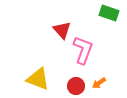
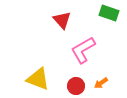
red triangle: moved 10 px up
pink L-shape: rotated 140 degrees counterclockwise
orange arrow: moved 2 px right
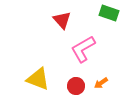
pink L-shape: moved 1 px up
